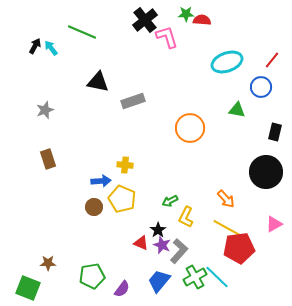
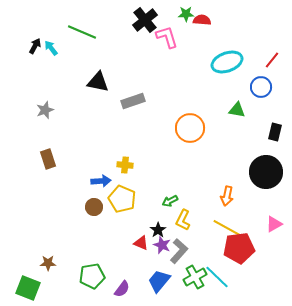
orange arrow: moved 1 px right, 3 px up; rotated 54 degrees clockwise
yellow L-shape: moved 3 px left, 3 px down
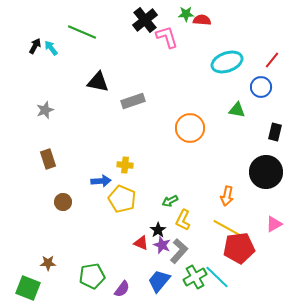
brown circle: moved 31 px left, 5 px up
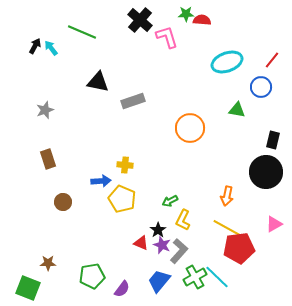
black cross: moved 5 px left; rotated 10 degrees counterclockwise
black rectangle: moved 2 px left, 8 px down
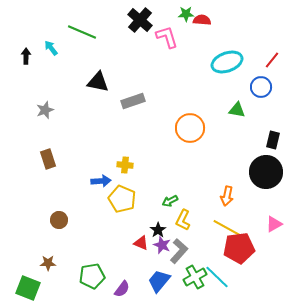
black arrow: moved 9 px left, 10 px down; rotated 28 degrees counterclockwise
brown circle: moved 4 px left, 18 px down
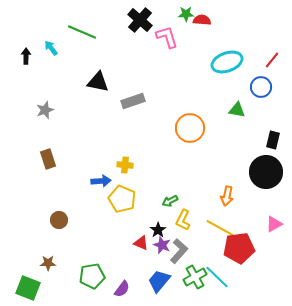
yellow line: moved 7 px left
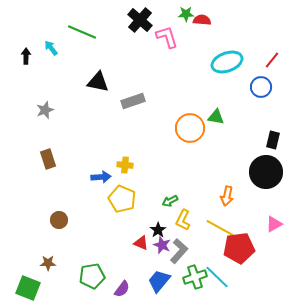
green triangle: moved 21 px left, 7 px down
blue arrow: moved 4 px up
green cross: rotated 10 degrees clockwise
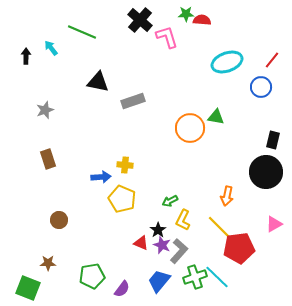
yellow line: rotated 16 degrees clockwise
